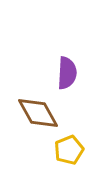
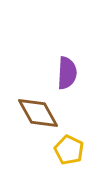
yellow pentagon: rotated 24 degrees counterclockwise
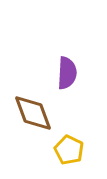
brown diamond: moved 5 px left; rotated 9 degrees clockwise
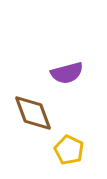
purple semicircle: rotated 72 degrees clockwise
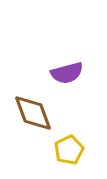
yellow pentagon: rotated 20 degrees clockwise
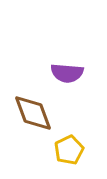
purple semicircle: rotated 20 degrees clockwise
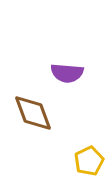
yellow pentagon: moved 20 px right, 11 px down
